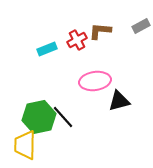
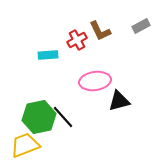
brown L-shape: rotated 120 degrees counterclockwise
cyan rectangle: moved 1 px right, 6 px down; rotated 18 degrees clockwise
yellow trapezoid: rotated 68 degrees clockwise
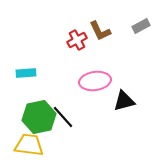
cyan rectangle: moved 22 px left, 18 px down
black triangle: moved 5 px right
yellow trapezoid: moved 4 px right; rotated 28 degrees clockwise
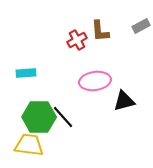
brown L-shape: rotated 20 degrees clockwise
green hexagon: rotated 12 degrees clockwise
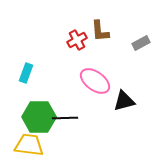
gray rectangle: moved 17 px down
cyan rectangle: rotated 66 degrees counterclockwise
pink ellipse: rotated 44 degrees clockwise
black line: moved 2 px right, 1 px down; rotated 50 degrees counterclockwise
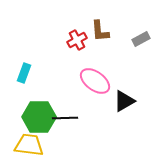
gray rectangle: moved 4 px up
cyan rectangle: moved 2 px left
black triangle: rotated 15 degrees counterclockwise
